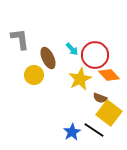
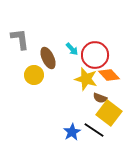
yellow star: moved 6 px right; rotated 30 degrees counterclockwise
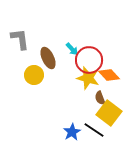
red circle: moved 6 px left, 5 px down
yellow star: moved 2 px right, 1 px up
brown semicircle: rotated 48 degrees clockwise
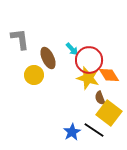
orange diamond: rotated 10 degrees clockwise
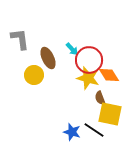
yellow square: moved 1 px right, 1 px down; rotated 25 degrees counterclockwise
blue star: rotated 24 degrees counterclockwise
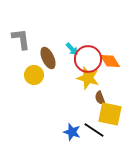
gray L-shape: moved 1 px right
red circle: moved 1 px left, 1 px up
orange diamond: moved 1 px right, 14 px up
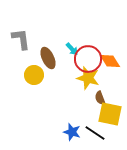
black line: moved 1 px right, 3 px down
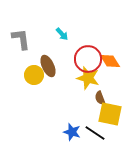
cyan arrow: moved 10 px left, 15 px up
brown ellipse: moved 8 px down
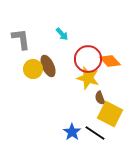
orange diamond: rotated 10 degrees counterclockwise
yellow circle: moved 1 px left, 6 px up
yellow square: rotated 15 degrees clockwise
blue star: rotated 18 degrees clockwise
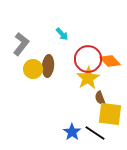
gray L-shape: moved 5 px down; rotated 45 degrees clockwise
brown ellipse: rotated 30 degrees clockwise
yellow star: rotated 25 degrees clockwise
yellow square: rotated 20 degrees counterclockwise
